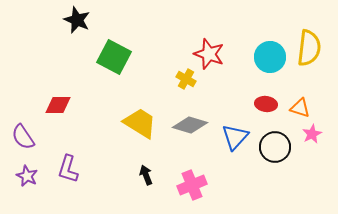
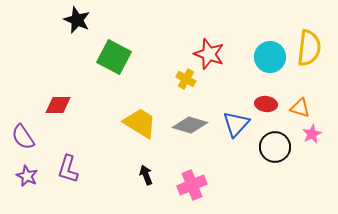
blue triangle: moved 1 px right, 13 px up
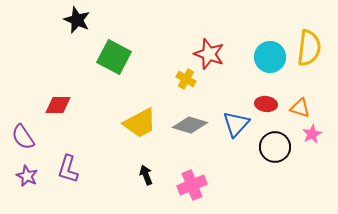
yellow trapezoid: rotated 120 degrees clockwise
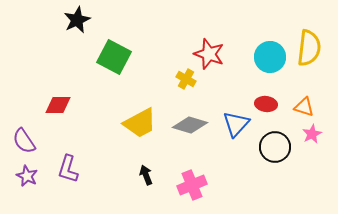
black star: rotated 24 degrees clockwise
orange triangle: moved 4 px right, 1 px up
purple semicircle: moved 1 px right, 4 px down
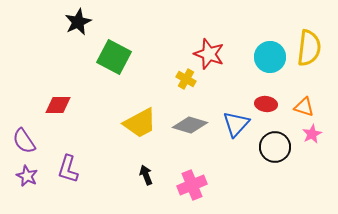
black star: moved 1 px right, 2 px down
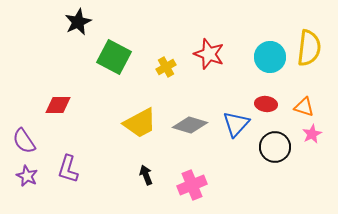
yellow cross: moved 20 px left, 12 px up; rotated 30 degrees clockwise
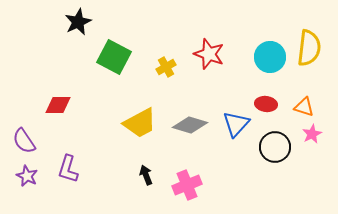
pink cross: moved 5 px left
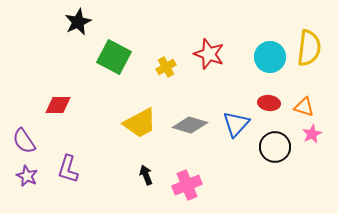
red ellipse: moved 3 px right, 1 px up
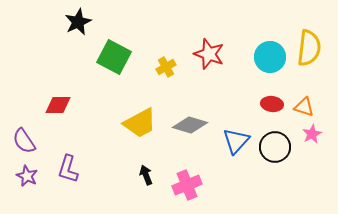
red ellipse: moved 3 px right, 1 px down
blue triangle: moved 17 px down
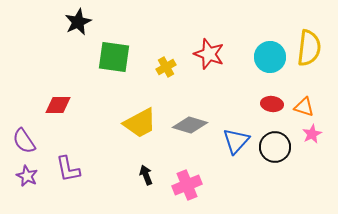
green square: rotated 20 degrees counterclockwise
purple L-shape: rotated 28 degrees counterclockwise
